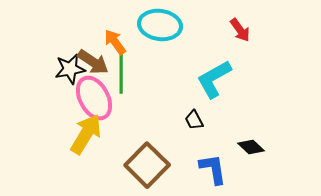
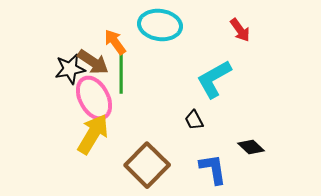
yellow arrow: moved 7 px right
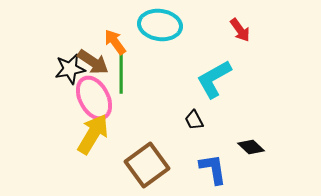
brown square: rotated 9 degrees clockwise
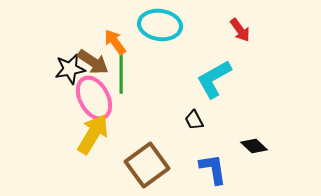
black diamond: moved 3 px right, 1 px up
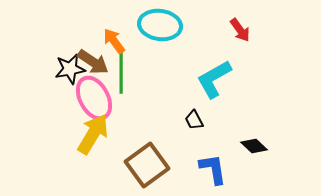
orange arrow: moved 1 px left, 1 px up
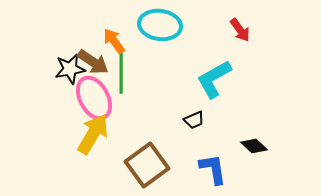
black trapezoid: rotated 85 degrees counterclockwise
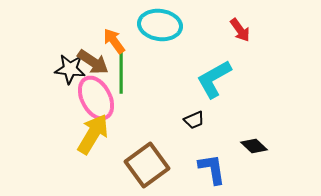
black star: rotated 16 degrees clockwise
pink ellipse: moved 2 px right
blue L-shape: moved 1 px left
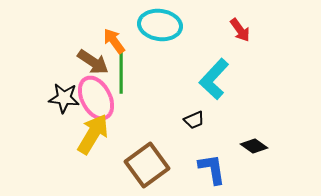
black star: moved 6 px left, 29 px down
cyan L-shape: rotated 18 degrees counterclockwise
black diamond: rotated 8 degrees counterclockwise
